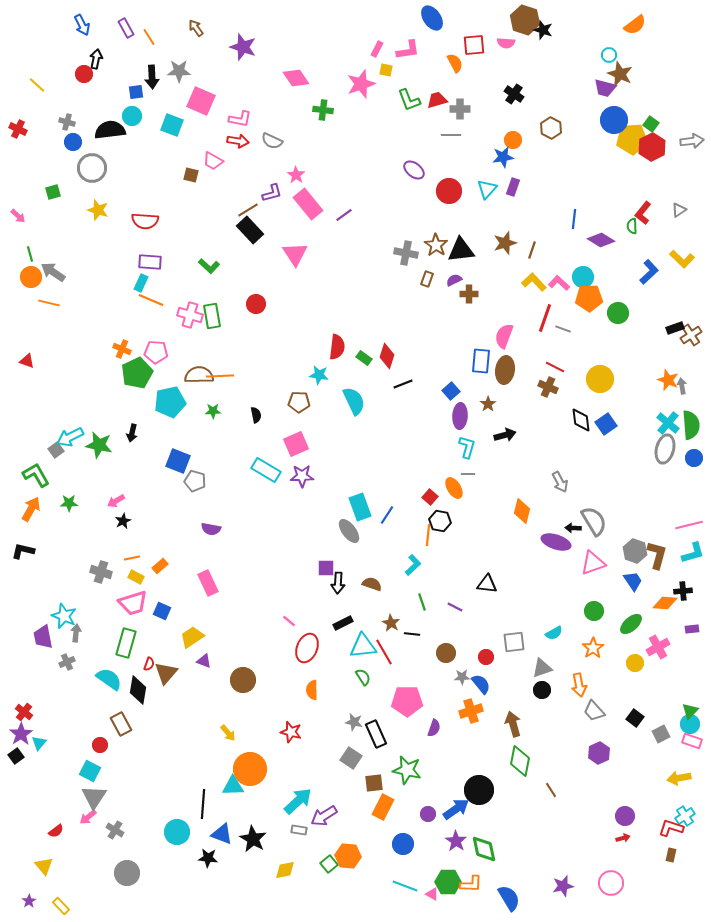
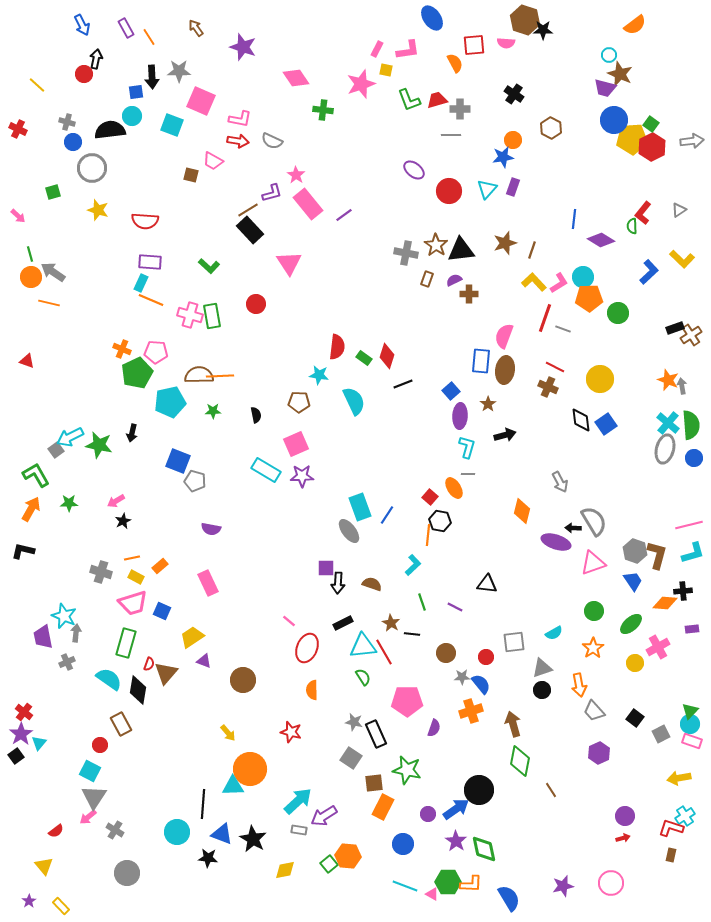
black star at (543, 30): rotated 18 degrees counterclockwise
pink triangle at (295, 254): moved 6 px left, 9 px down
pink L-shape at (559, 283): rotated 105 degrees clockwise
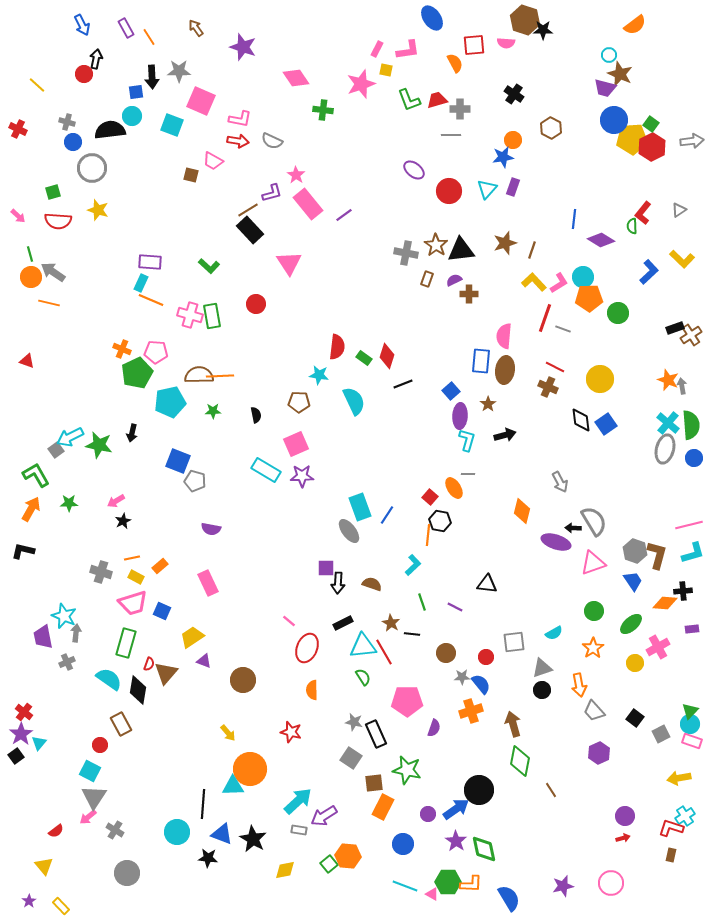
red semicircle at (145, 221): moved 87 px left
pink semicircle at (504, 336): rotated 15 degrees counterclockwise
cyan L-shape at (467, 447): moved 7 px up
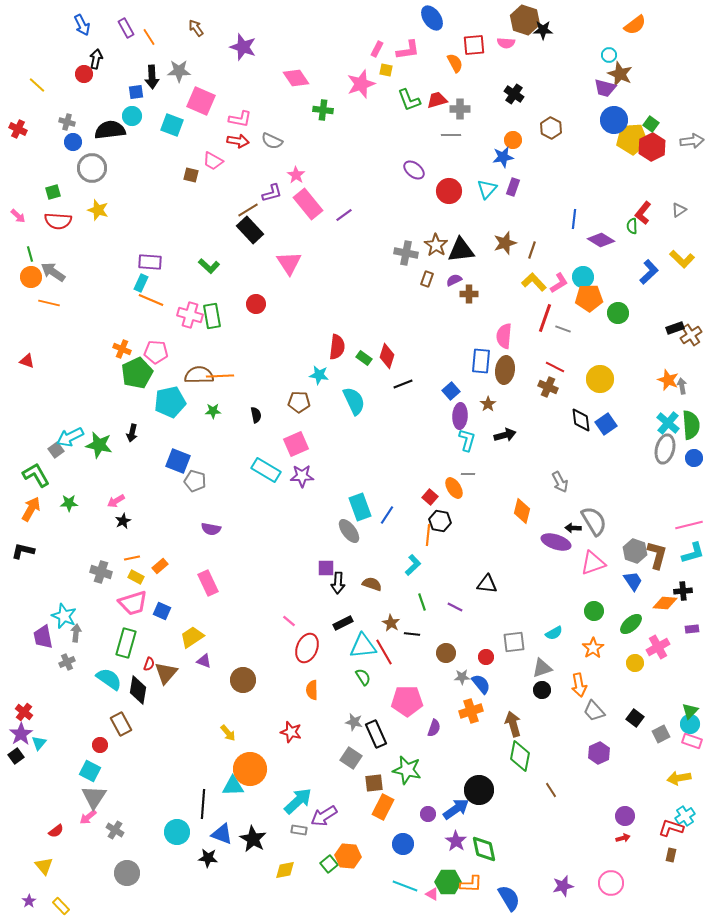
green diamond at (520, 761): moved 5 px up
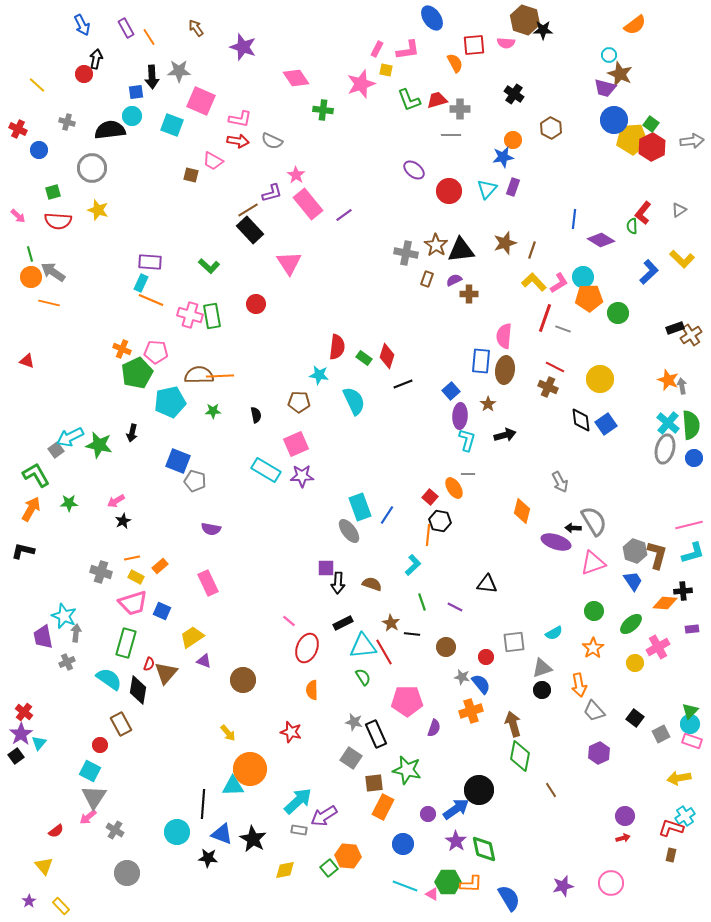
blue circle at (73, 142): moved 34 px left, 8 px down
brown circle at (446, 653): moved 6 px up
gray star at (462, 677): rotated 14 degrees clockwise
green square at (329, 864): moved 4 px down
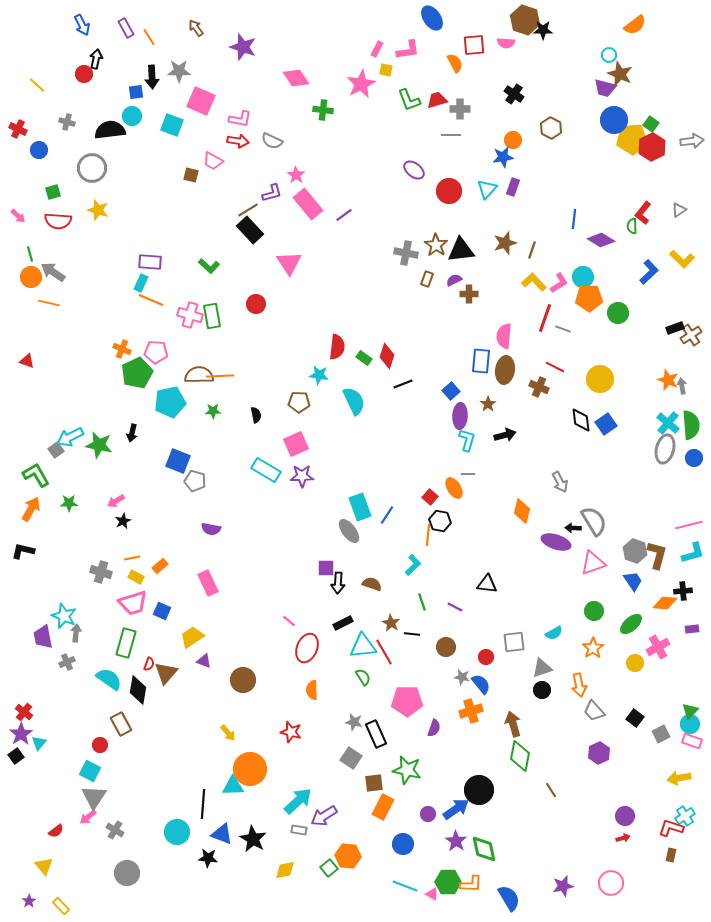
pink star at (361, 84): rotated 8 degrees counterclockwise
brown cross at (548, 387): moved 9 px left
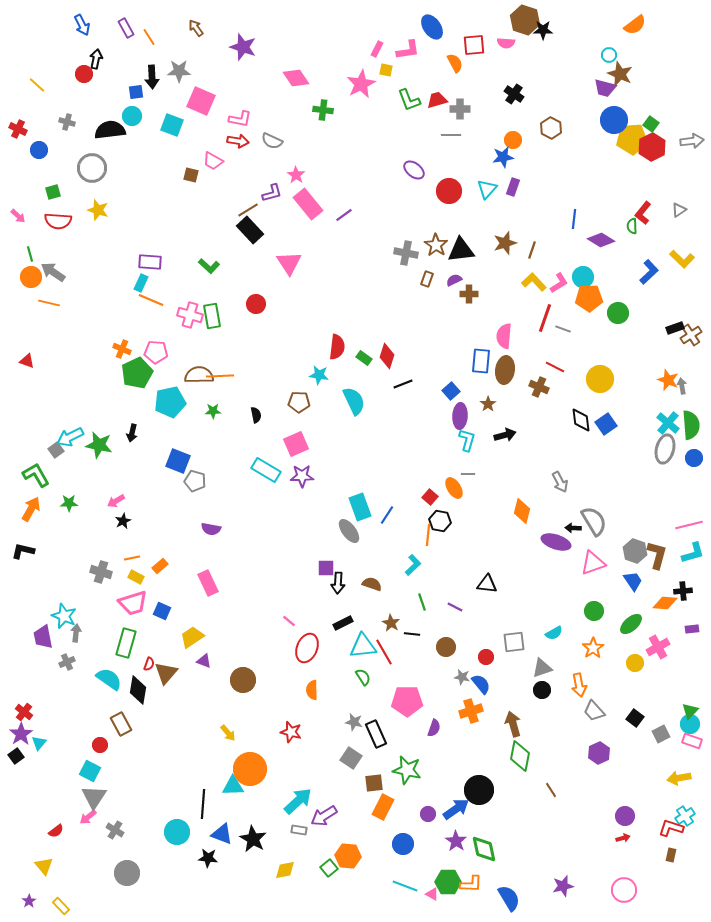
blue ellipse at (432, 18): moved 9 px down
pink circle at (611, 883): moved 13 px right, 7 px down
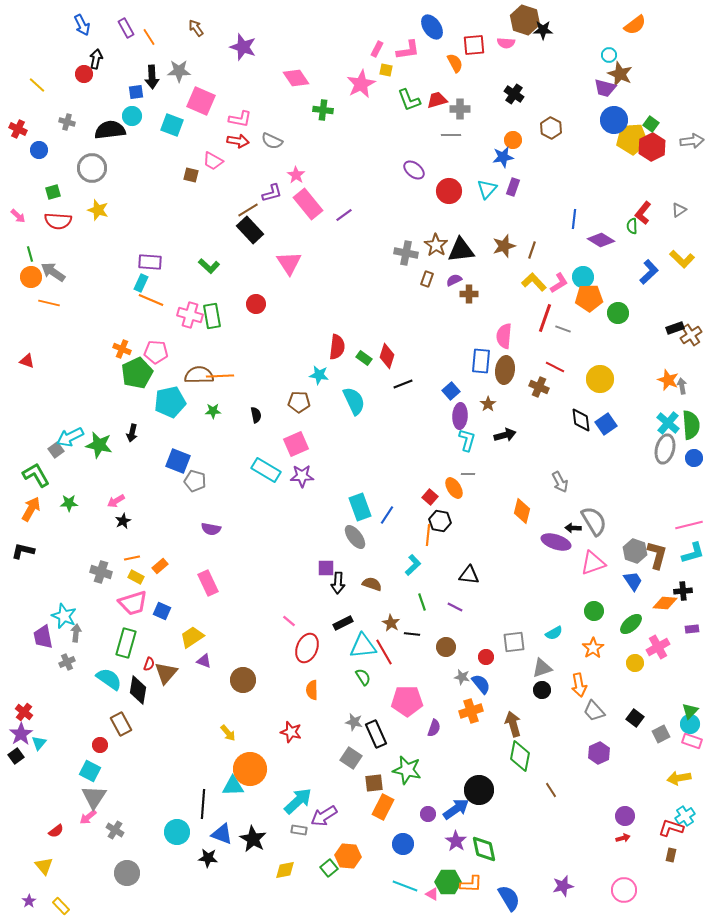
brown star at (505, 243): moved 1 px left, 3 px down
gray ellipse at (349, 531): moved 6 px right, 6 px down
black triangle at (487, 584): moved 18 px left, 9 px up
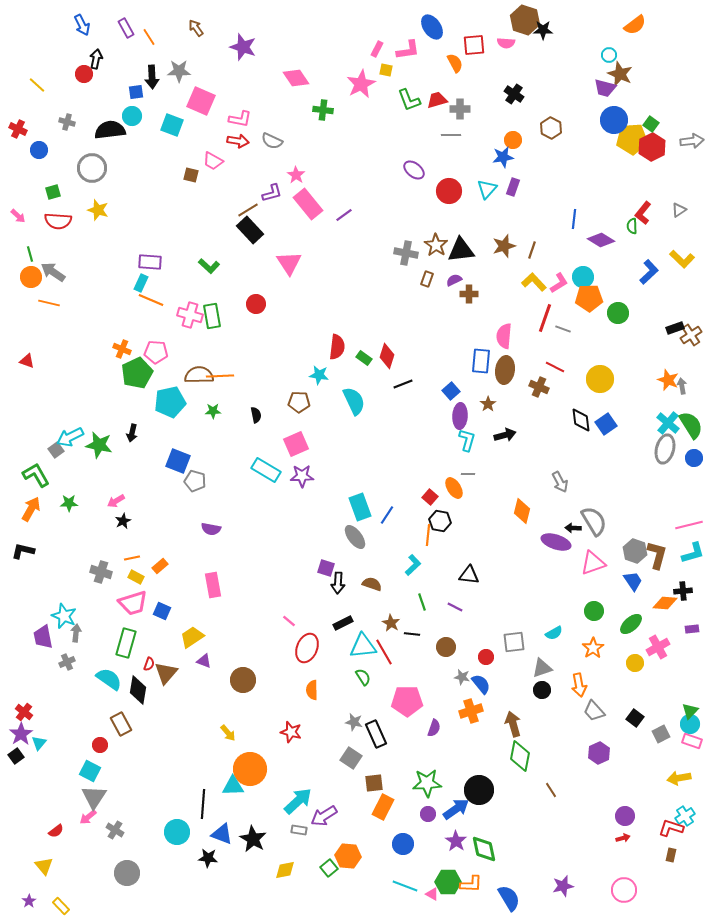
green semicircle at (691, 425): rotated 28 degrees counterclockwise
purple square at (326, 568): rotated 18 degrees clockwise
pink rectangle at (208, 583): moved 5 px right, 2 px down; rotated 15 degrees clockwise
green star at (407, 770): moved 20 px right, 13 px down; rotated 16 degrees counterclockwise
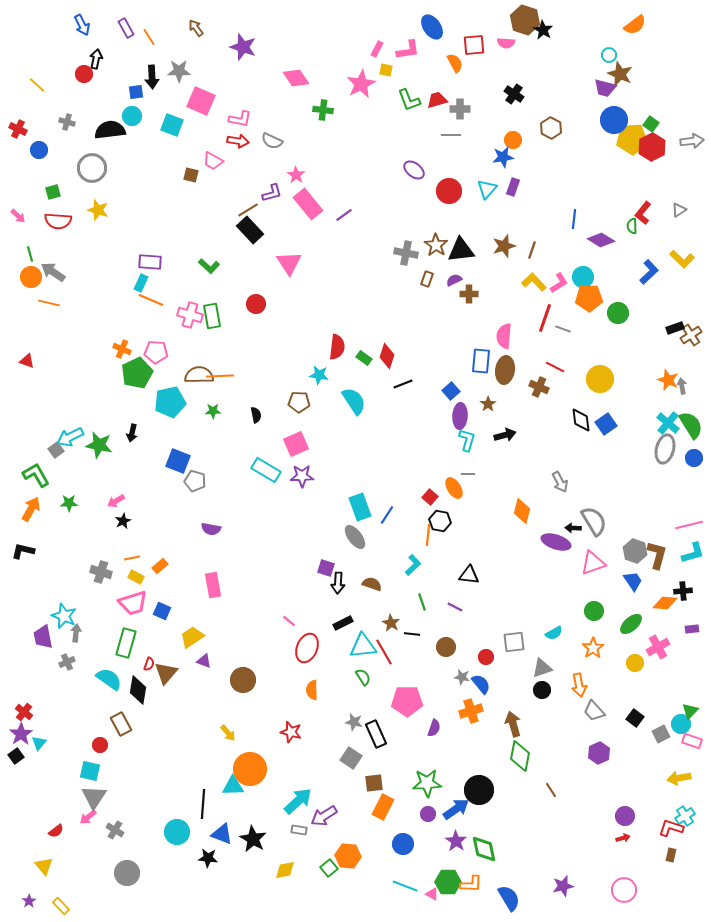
black star at (543, 30): rotated 30 degrees clockwise
cyan semicircle at (354, 401): rotated 8 degrees counterclockwise
cyan circle at (690, 724): moved 9 px left
cyan square at (90, 771): rotated 15 degrees counterclockwise
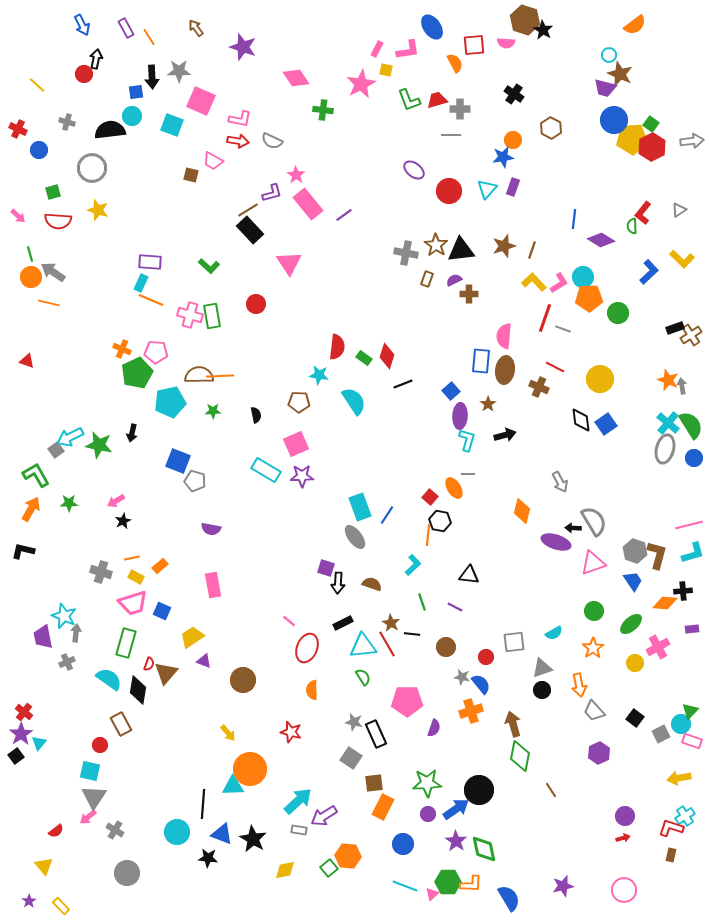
red line at (384, 652): moved 3 px right, 8 px up
pink triangle at (432, 894): rotated 48 degrees clockwise
